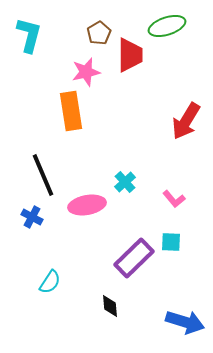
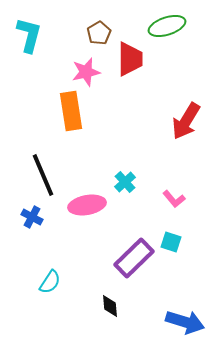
red trapezoid: moved 4 px down
cyan square: rotated 15 degrees clockwise
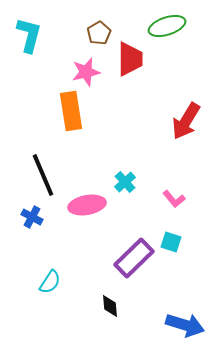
blue arrow: moved 3 px down
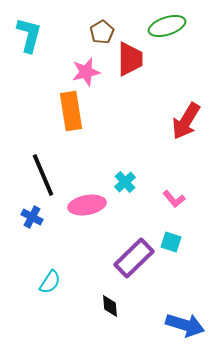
brown pentagon: moved 3 px right, 1 px up
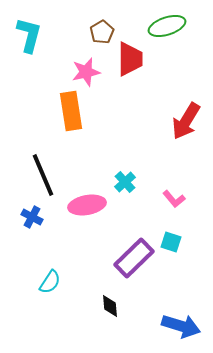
blue arrow: moved 4 px left, 1 px down
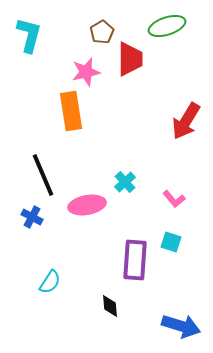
purple rectangle: moved 1 px right, 2 px down; rotated 42 degrees counterclockwise
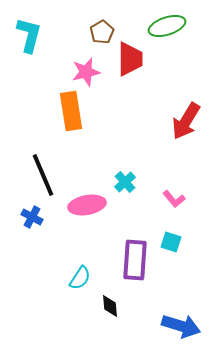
cyan semicircle: moved 30 px right, 4 px up
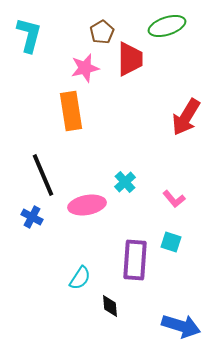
pink star: moved 1 px left, 4 px up
red arrow: moved 4 px up
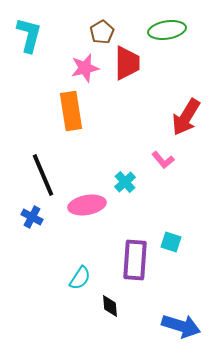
green ellipse: moved 4 px down; rotated 9 degrees clockwise
red trapezoid: moved 3 px left, 4 px down
pink L-shape: moved 11 px left, 39 px up
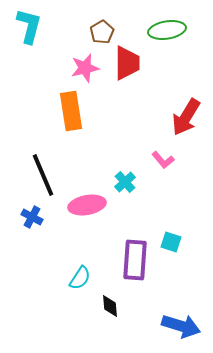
cyan L-shape: moved 9 px up
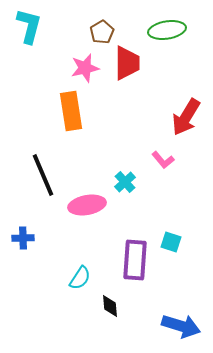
blue cross: moved 9 px left, 21 px down; rotated 30 degrees counterclockwise
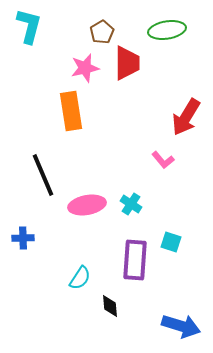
cyan cross: moved 6 px right, 22 px down; rotated 15 degrees counterclockwise
